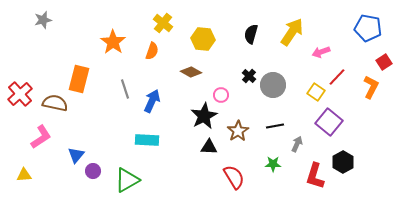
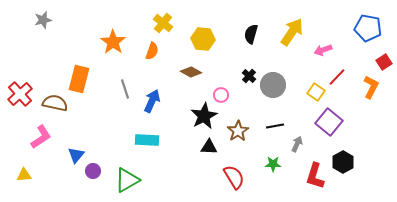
pink arrow: moved 2 px right, 2 px up
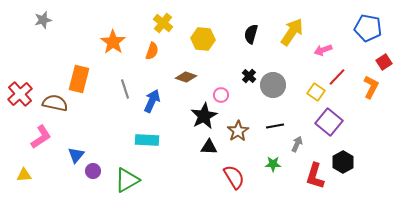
brown diamond: moved 5 px left, 5 px down; rotated 10 degrees counterclockwise
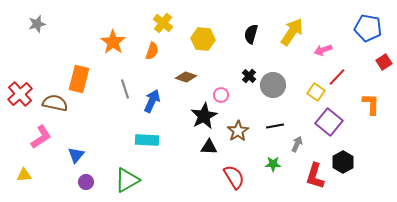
gray star: moved 6 px left, 4 px down
orange L-shape: moved 17 px down; rotated 25 degrees counterclockwise
purple circle: moved 7 px left, 11 px down
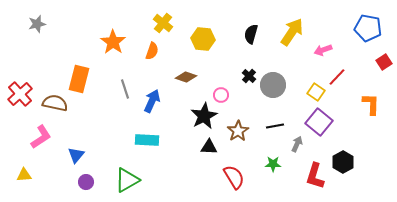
purple square: moved 10 px left
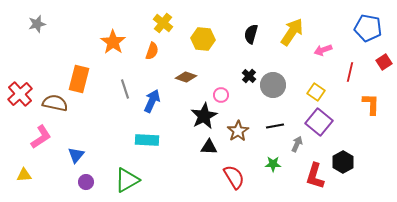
red line: moved 13 px right, 5 px up; rotated 30 degrees counterclockwise
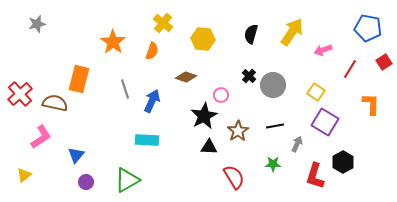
red line: moved 3 px up; rotated 18 degrees clockwise
purple square: moved 6 px right; rotated 8 degrees counterclockwise
yellow triangle: rotated 35 degrees counterclockwise
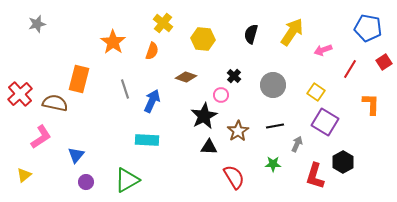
black cross: moved 15 px left
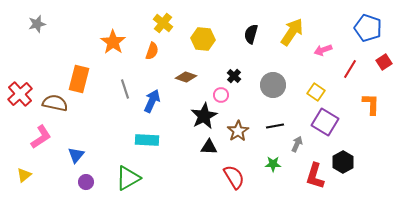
blue pentagon: rotated 8 degrees clockwise
green triangle: moved 1 px right, 2 px up
